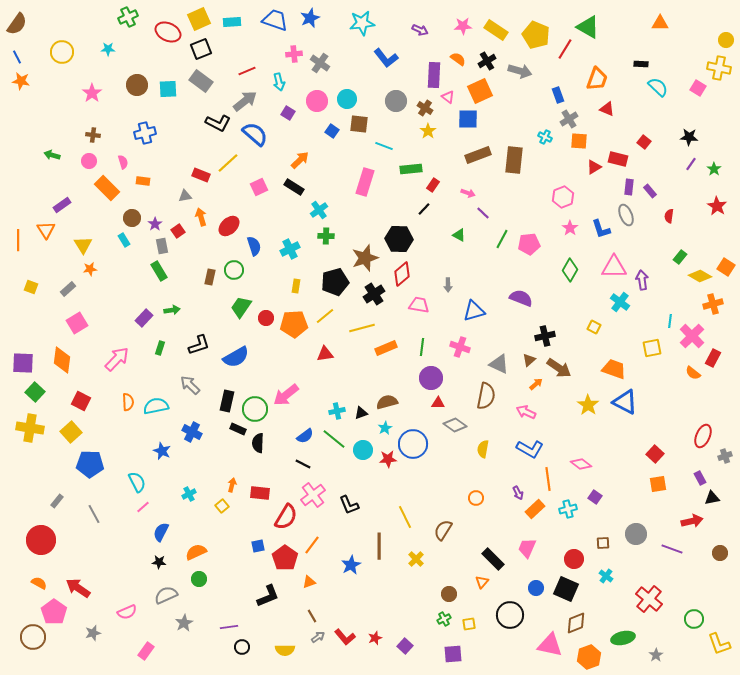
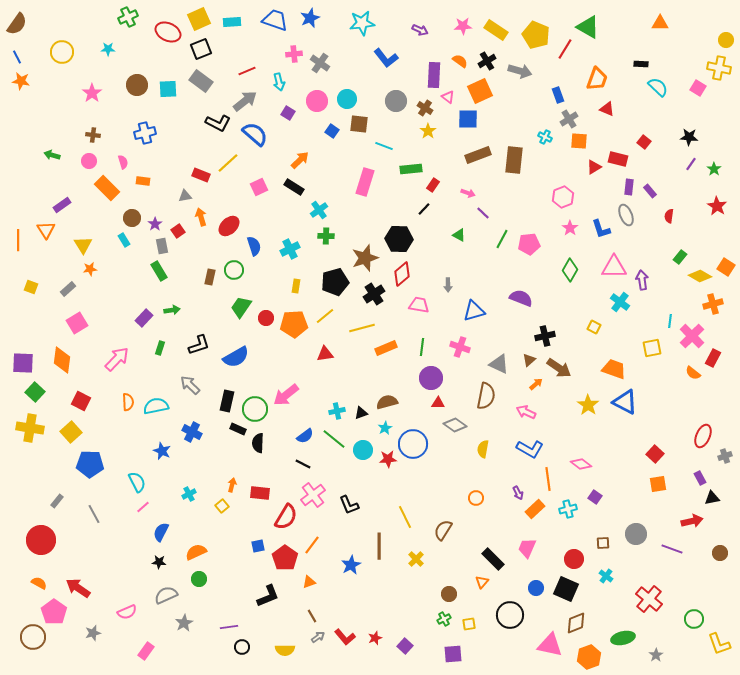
orange semicircle at (458, 59): moved 2 px right, 2 px down
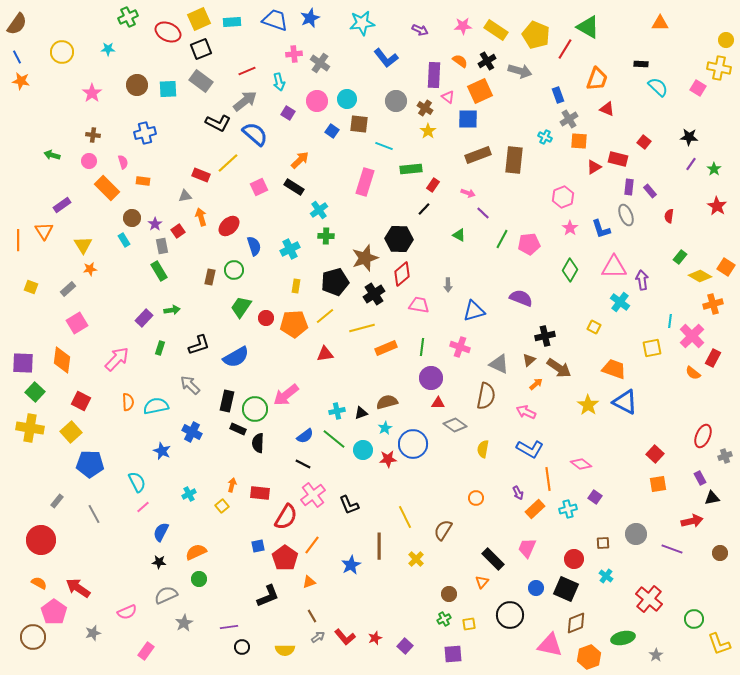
orange triangle at (46, 230): moved 2 px left, 1 px down
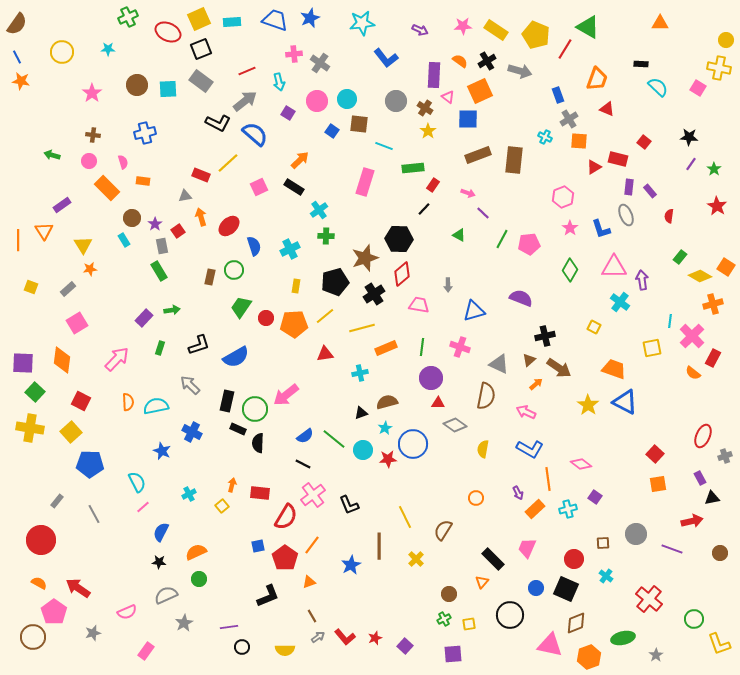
green rectangle at (411, 169): moved 2 px right, 1 px up
cyan cross at (337, 411): moved 23 px right, 38 px up
